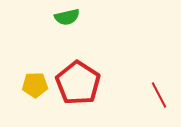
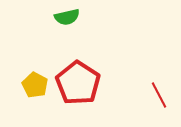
yellow pentagon: rotated 30 degrees clockwise
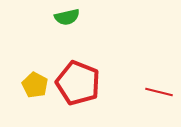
red pentagon: rotated 12 degrees counterclockwise
red line: moved 3 px up; rotated 48 degrees counterclockwise
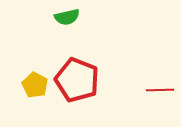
red pentagon: moved 1 px left, 3 px up
red line: moved 1 px right, 2 px up; rotated 16 degrees counterclockwise
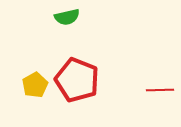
yellow pentagon: rotated 15 degrees clockwise
